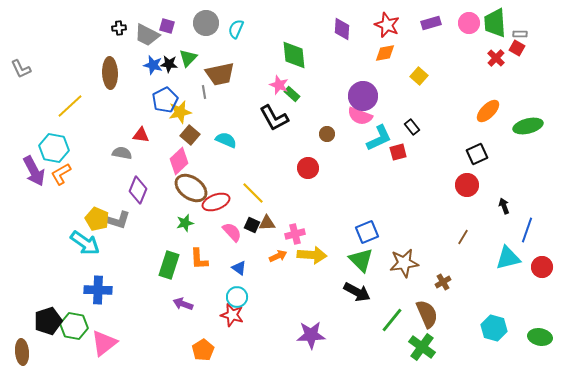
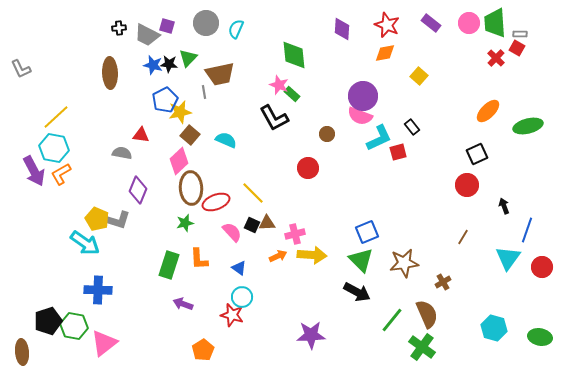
purple rectangle at (431, 23): rotated 54 degrees clockwise
yellow line at (70, 106): moved 14 px left, 11 px down
brown ellipse at (191, 188): rotated 52 degrees clockwise
cyan triangle at (508, 258): rotated 40 degrees counterclockwise
cyan circle at (237, 297): moved 5 px right
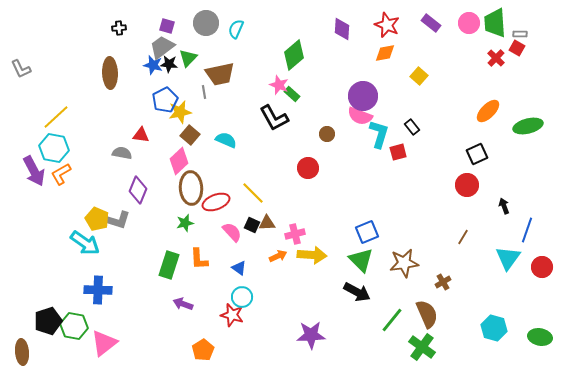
gray trapezoid at (147, 35): moved 15 px right, 12 px down; rotated 116 degrees clockwise
green diamond at (294, 55): rotated 56 degrees clockwise
cyan L-shape at (379, 138): moved 4 px up; rotated 48 degrees counterclockwise
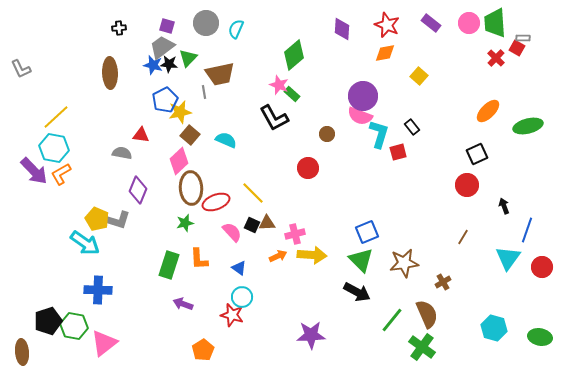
gray rectangle at (520, 34): moved 3 px right, 4 px down
purple arrow at (34, 171): rotated 16 degrees counterclockwise
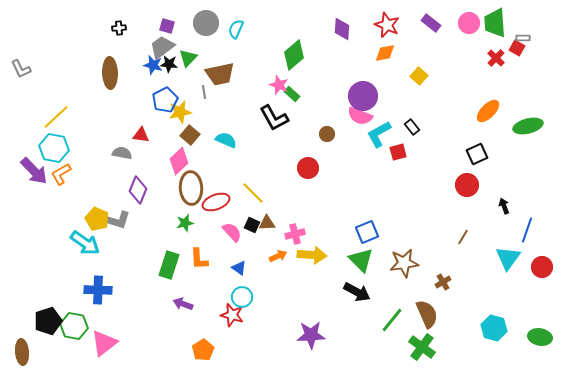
cyan L-shape at (379, 134): rotated 136 degrees counterclockwise
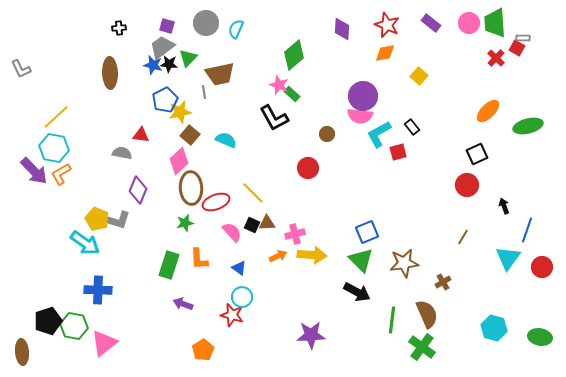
pink semicircle at (360, 116): rotated 15 degrees counterclockwise
green line at (392, 320): rotated 32 degrees counterclockwise
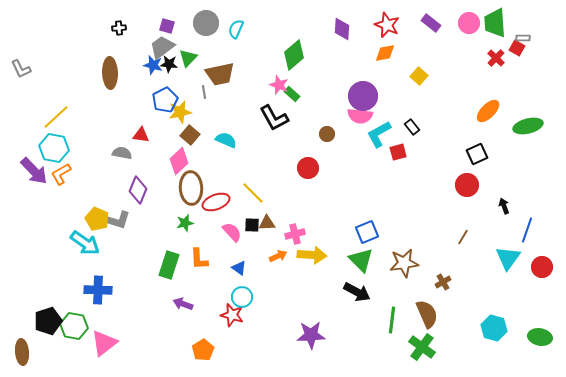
black square at (252, 225): rotated 21 degrees counterclockwise
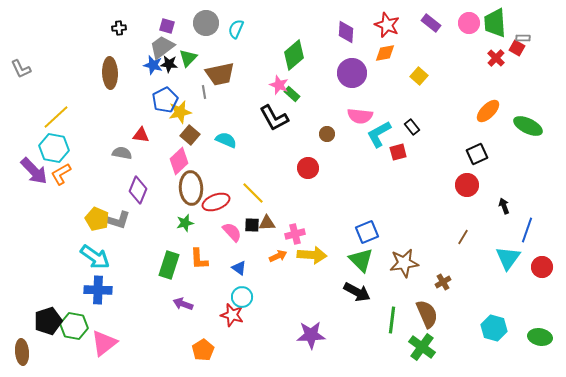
purple diamond at (342, 29): moved 4 px right, 3 px down
purple circle at (363, 96): moved 11 px left, 23 px up
green ellipse at (528, 126): rotated 40 degrees clockwise
cyan arrow at (85, 243): moved 10 px right, 14 px down
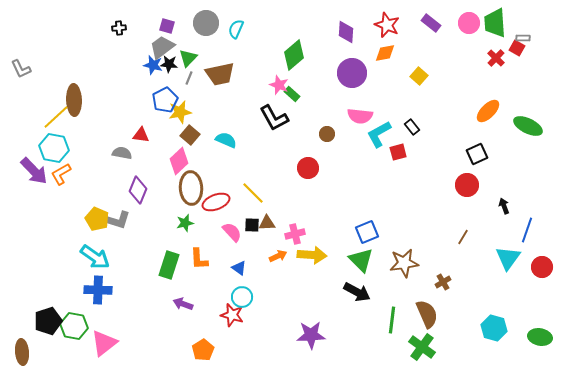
brown ellipse at (110, 73): moved 36 px left, 27 px down
gray line at (204, 92): moved 15 px left, 14 px up; rotated 32 degrees clockwise
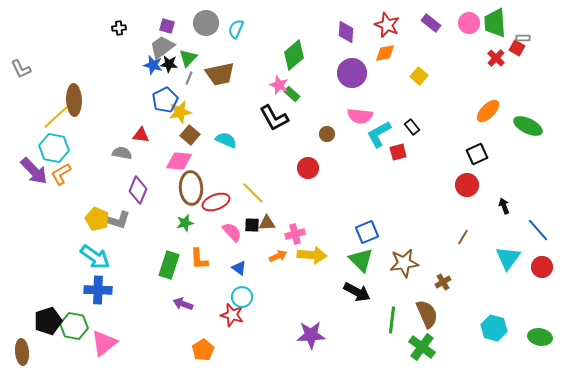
pink diamond at (179, 161): rotated 48 degrees clockwise
blue line at (527, 230): moved 11 px right; rotated 60 degrees counterclockwise
